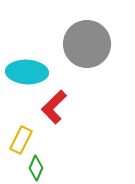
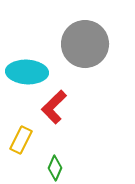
gray circle: moved 2 px left
green diamond: moved 19 px right
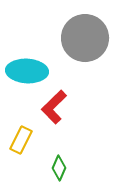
gray circle: moved 6 px up
cyan ellipse: moved 1 px up
green diamond: moved 4 px right
